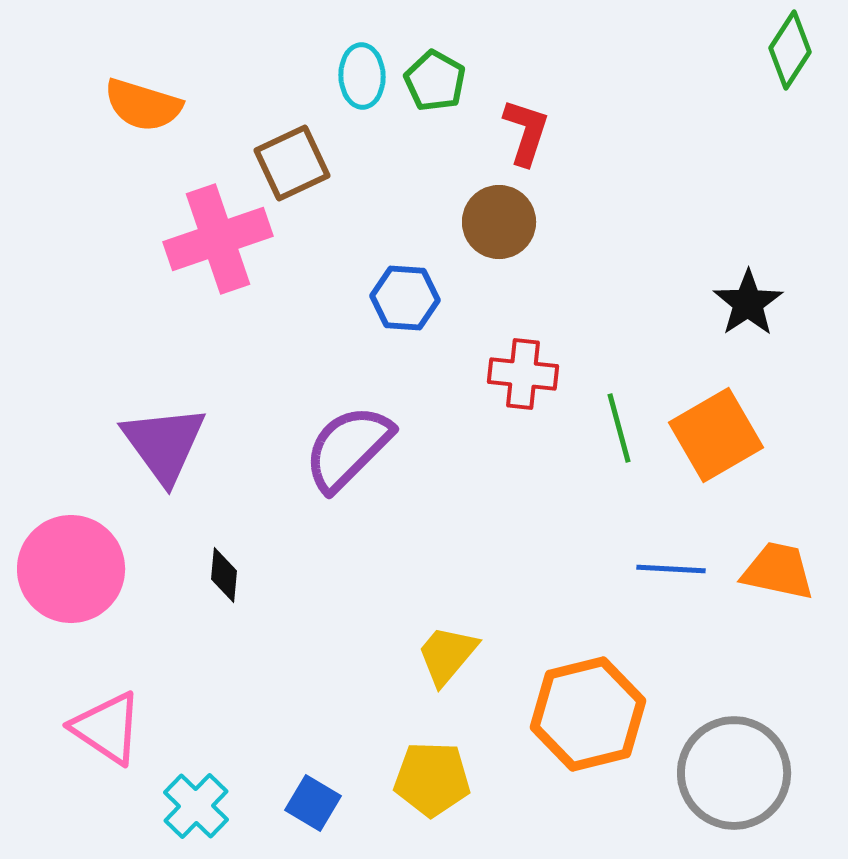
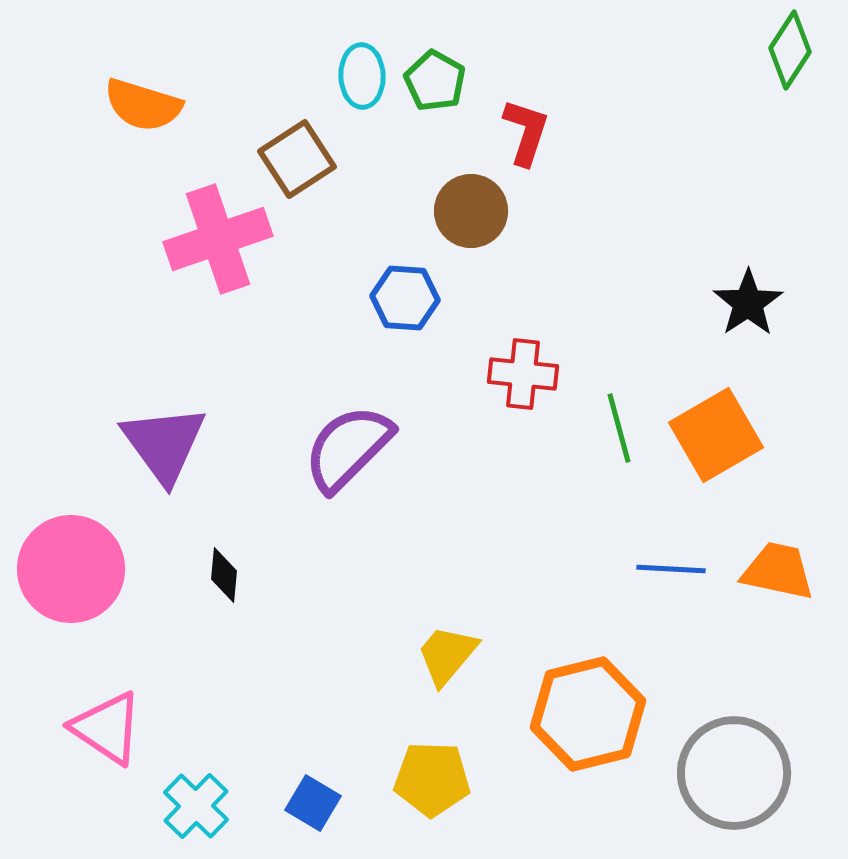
brown square: moved 5 px right, 4 px up; rotated 8 degrees counterclockwise
brown circle: moved 28 px left, 11 px up
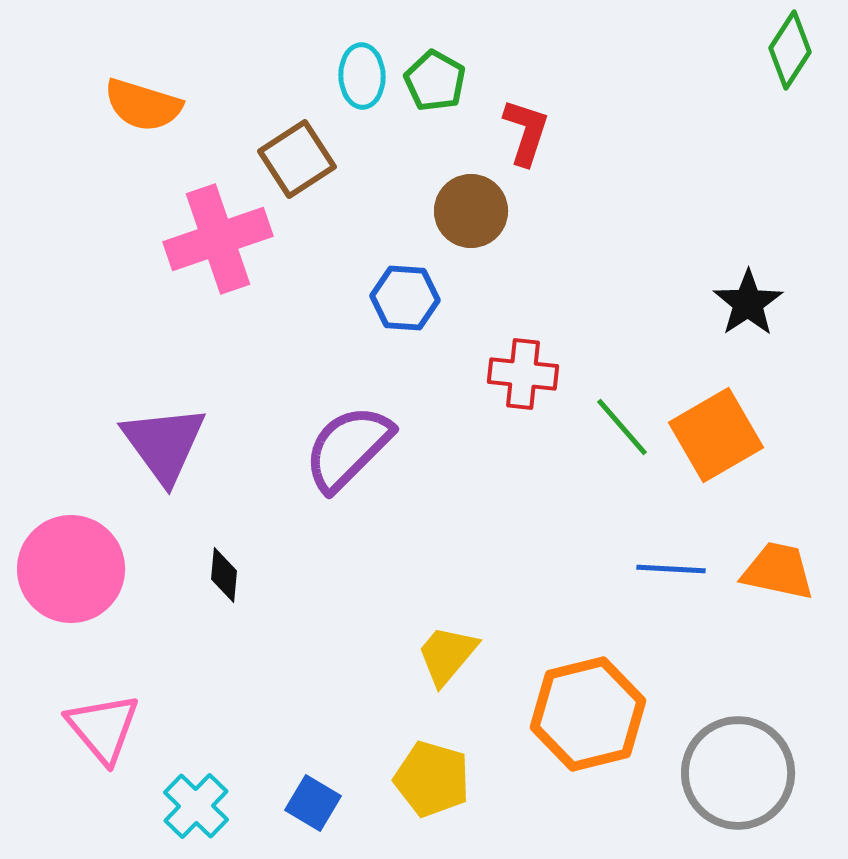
green line: moved 3 px right, 1 px up; rotated 26 degrees counterclockwise
pink triangle: moved 4 px left; rotated 16 degrees clockwise
gray circle: moved 4 px right
yellow pentagon: rotated 14 degrees clockwise
